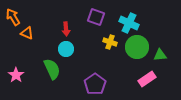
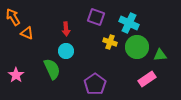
cyan circle: moved 2 px down
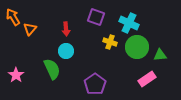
orange triangle: moved 3 px right, 4 px up; rotated 48 degrees clockwise
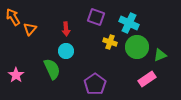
green triangle: rotated 16 degrees counterclockwise
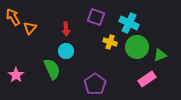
orange triangle: moved 1 px up
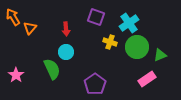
cyan cross: rotated 30 degrees clockwise
cyan circle: moved 1 px down
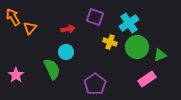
purple square: moved 1 px left
red arrow: moved 2 px right; rotated 96 degrees counterclockwise
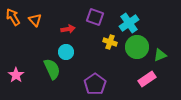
orange triangle: moved 5 px right, 8 px up; rotated 24 degrees counterclockwise
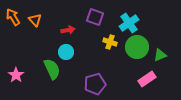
red arrow: moved 1 px down
purple pentagon: rotated 20 degrees clockwise
